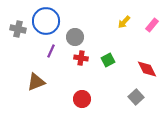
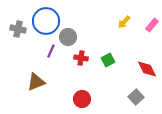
gray circle: moved 7 px left
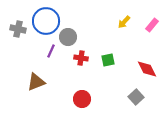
green square: rotated 16 degrees clockwise
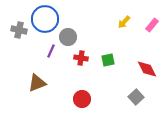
blue circle: moved 1 px left, 2 px up
gray cross: moved 1 px right, 1 px down
brown triangle: moved 1 px right, 1 px down
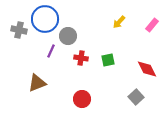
yellow arrow: moved 5 px left
gray circle: moved 1 px up
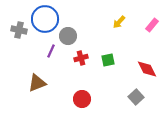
red cross: rotated 24 degrees counterclockwise
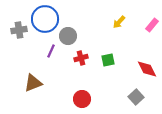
gray cross: rotated 21 degrees counterclockwise
brown triangle: moved 4 px left
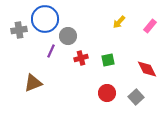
pink rectangle: moved 2 px left, 1 px down
red circle: moved 25 px right, 6 px up
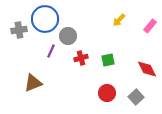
yellow arrow: moved 2 px up
